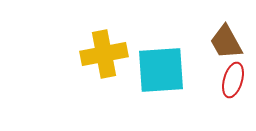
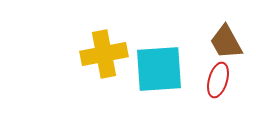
cyan square: moved 2 px left, 1 px up
red ellipse: moved 15 px left
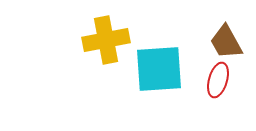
yellow cross: moved 2 px right, 14 px up
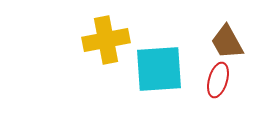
brown trapezoid: moved 1 px right
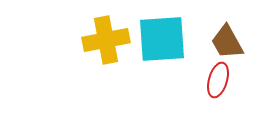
cyan square: moved 3 px right, 30 px up
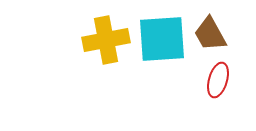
brown trapezoid: moved 17 px left, 8 px up
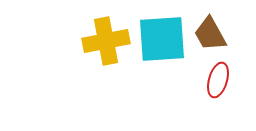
yellow cross: moved 1 px down
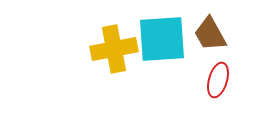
yellow cross: moved 8 px right, 8 px down
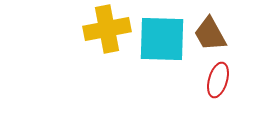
cyan square: rotated 6 degrees clockwise
yellow cross: moved 7 px left, 20 px up
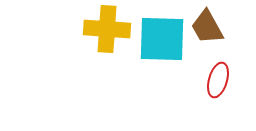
yellow cross: rotated 15 degrees clockwise
brown trapezoid: moved 3 px left, 7 px up
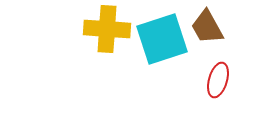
cyan square: rotated 20 degrees counterclockwise
